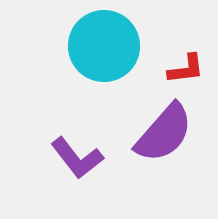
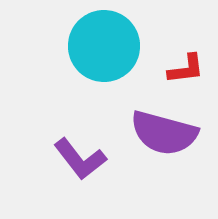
purple semicircle: rotated 64 degrees clockwise
purple L-shape: moved 3 px right, 1 px down
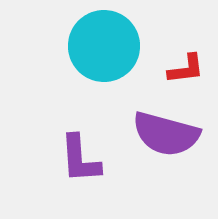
purple semicircle: moved 2 px right, 1 px down
purple L-shape: rotated 34 degrees clockwise
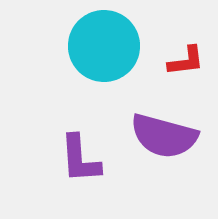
red L-shape: moved 8 px up
purple semicircle: moved 2 px left, 2 px down
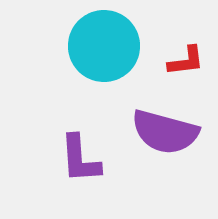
purple semicircle: moved 1 px right, 4 px up
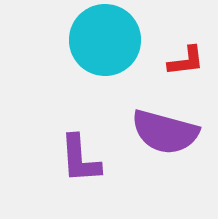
cyan circle: moved 1 px right, 6 px up
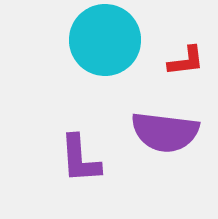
purple semicircle: rotated 8 degrees counterclockwise
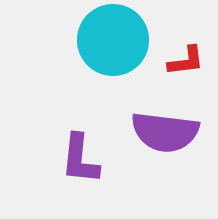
cyan circle: moved 8 px right
purple L-shape: rotated 10 degrees clockwise
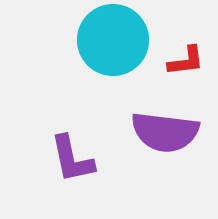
purple L-shape: moved 8 px left; rotated 18 degrees counterclockwise
